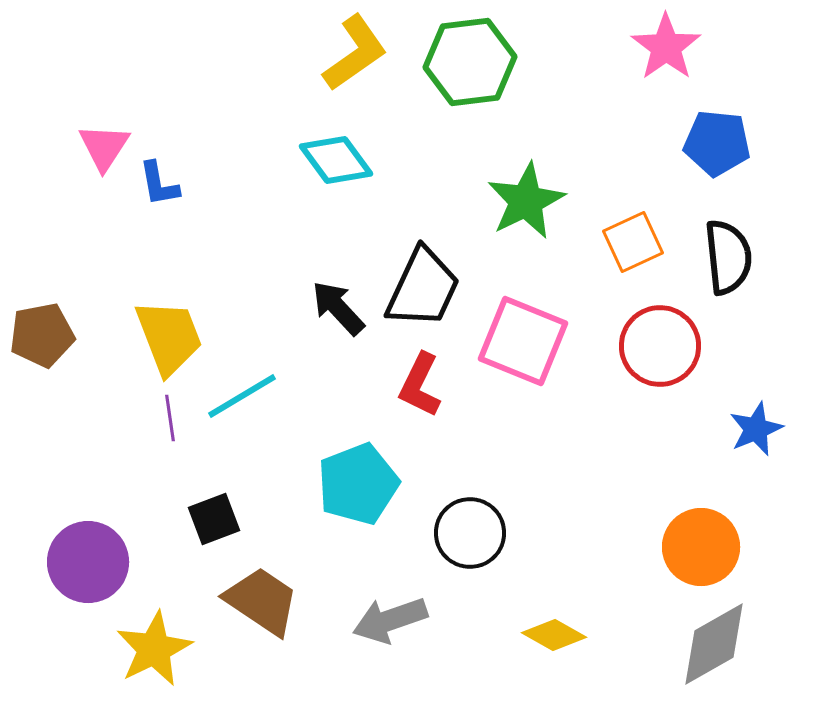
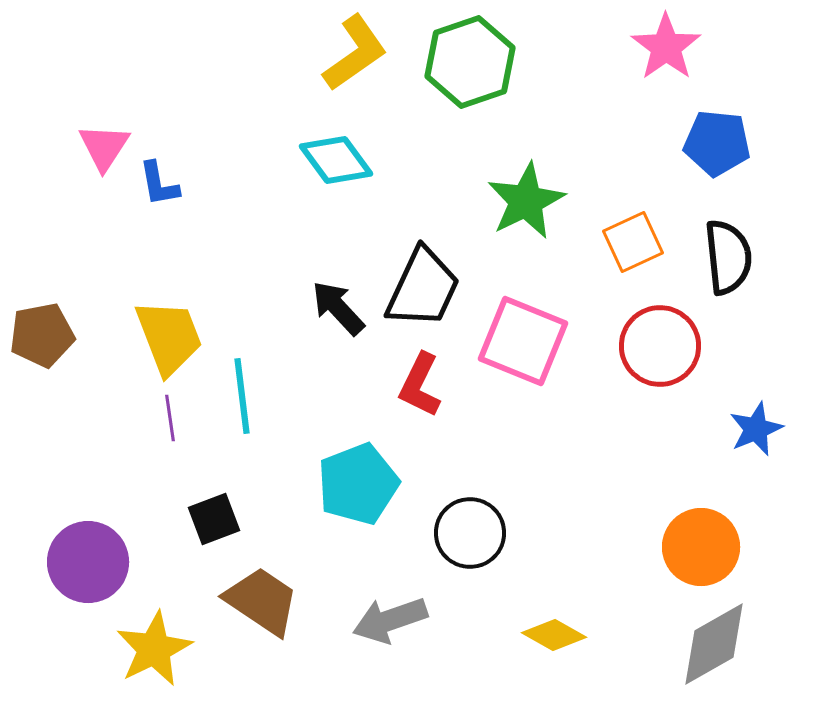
green hexagon: rotated 12 degrees counterclockwise
cyan line: rotated 66 degrees counterclockwise
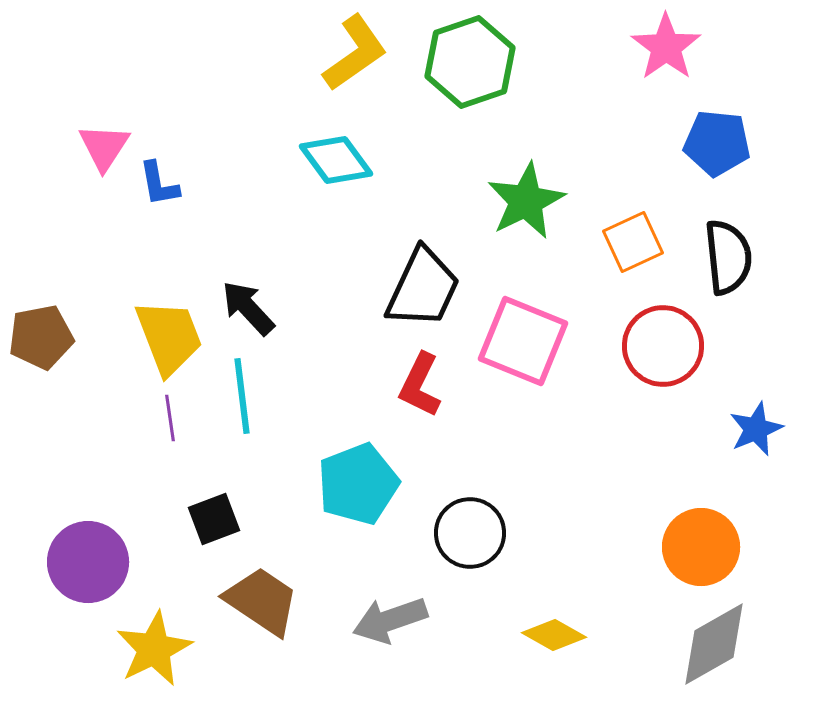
black arrow: moved 90 px left
brown pentagon: moved 1 px left, 2 px down
red circle: moved 3 px right
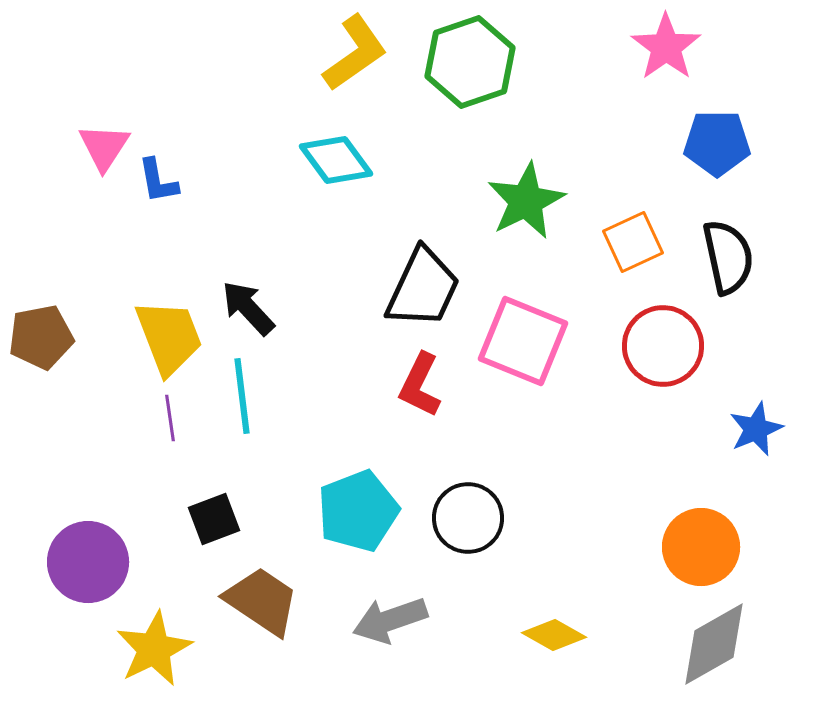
blue pentagon: rotated 6 degrees counterclockwise
blue L-shape: moved 1 px left, 3 px up
black semicircle: rotated 6 degrees counterclockwise
cyan pentagon: moved 27 px down
black circle: moved 2 px left, 15 px up
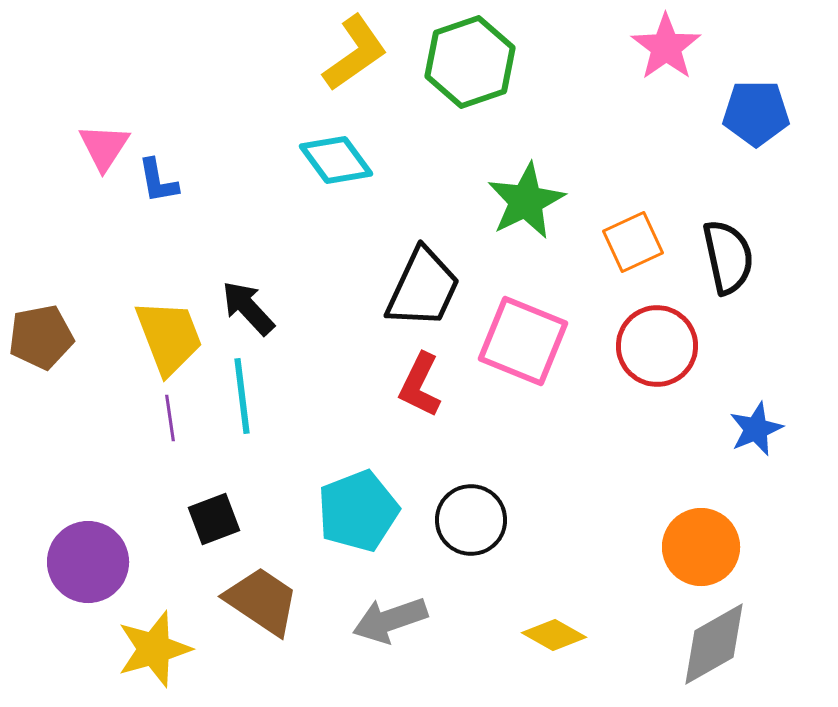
blue pentagon: moved 39 px right, 30 px up
red circle: moved 6 px left
black circle: moved 3 px right, 2 px down
yellow star: rotated 10 degrees clockwise
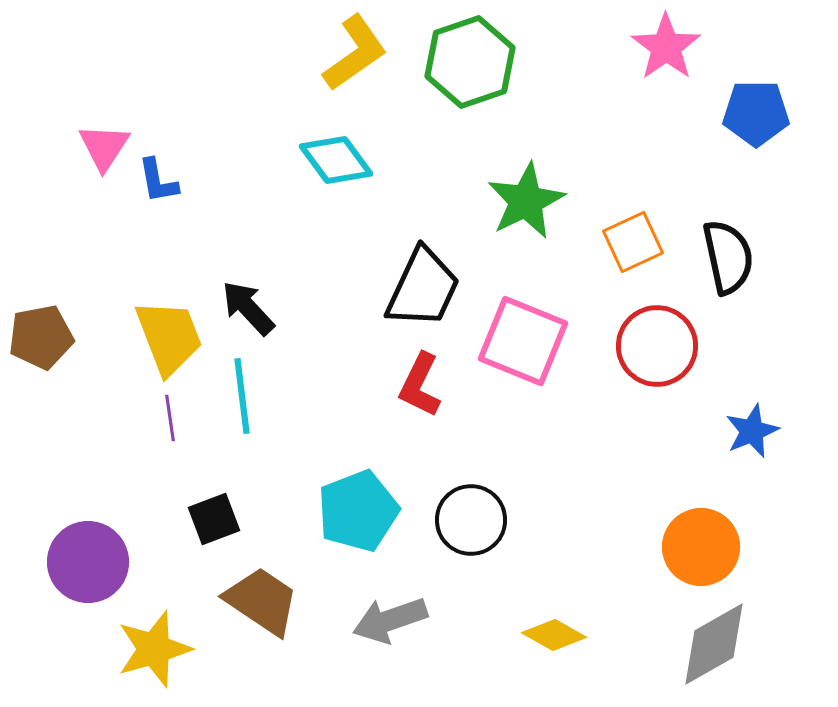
blue star: moved 4 px left, 2 px down
